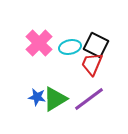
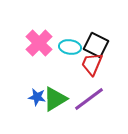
cyan ellipse: rotated 20 degrees clockwise
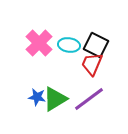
cyan ellipse: moved 1 px left, 2 px up
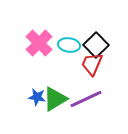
black square: rotated 20 degrees clockwise
purple line: moved 3 px left; rotated 12 degrees clockwise
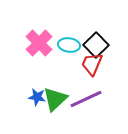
green triangle: rotated 12 degrees counterclockwise
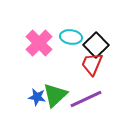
cyan ellipse: moved 2 px right, 8 px up
green triangle: moved 4 px up
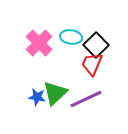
green triangle: moved 2 px up
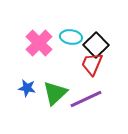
blue star: moved 10 px left, 9 px up
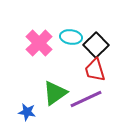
red trapezoid: moved 3 px right, 6 px down; rotated 40 degrees counterclockwise
blue star: moved 24 px down
green triangle: rotated 8 degrees clockwise
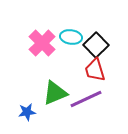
pink cross: moved 3 px right
green triangle: rotated 12 degrees clockwise
blue star: rotated 18 degrees counterclockwise
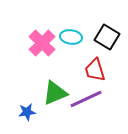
black square: moved 11 px right, 8 px up; rotated 15 degrees counterclockwise
